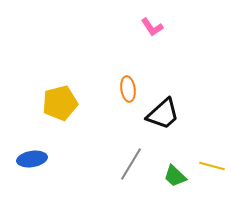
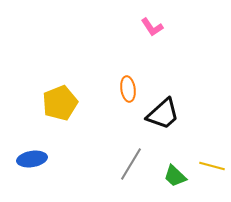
yellow pentagon: rotated 8 degrees counterclockwise
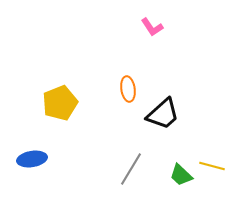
gray line: moved 5 px down
green trapezoid: moved 6 px right, 1 px up
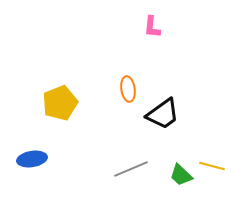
pink L-shape: rotated 40 degrees clockwise
black trapezoid: rotated 6 degrees clockwise
gray line: rotated 36 degrees clockwise
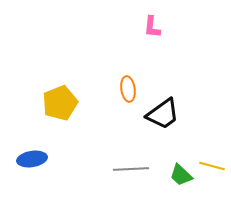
gray line: rotated 20 degrees clockwise
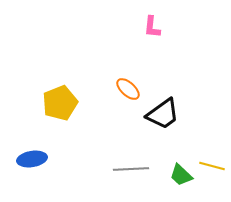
orange ellipse: rotated 40 degrees counterclockwise
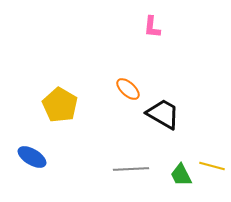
yellow pentagon: moved 2 px down; rotated 20 degrees counterclockwise
black trapezoid: rotated 114 degrees counterclockwise
blue ellipse: moved 2 px up; rotated 40 degrees clockwise
green trapezoid: rotated 20 degrees clockwise
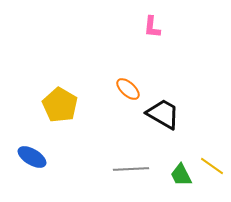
yellow line: rotated 20 degrees clockwise
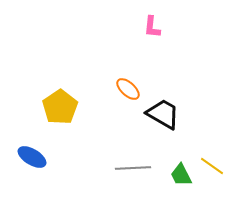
yellow pentagon: moved 2 px down; rotated 8 degrees clockwise
gray line: moved 2 px right, 1 px up
